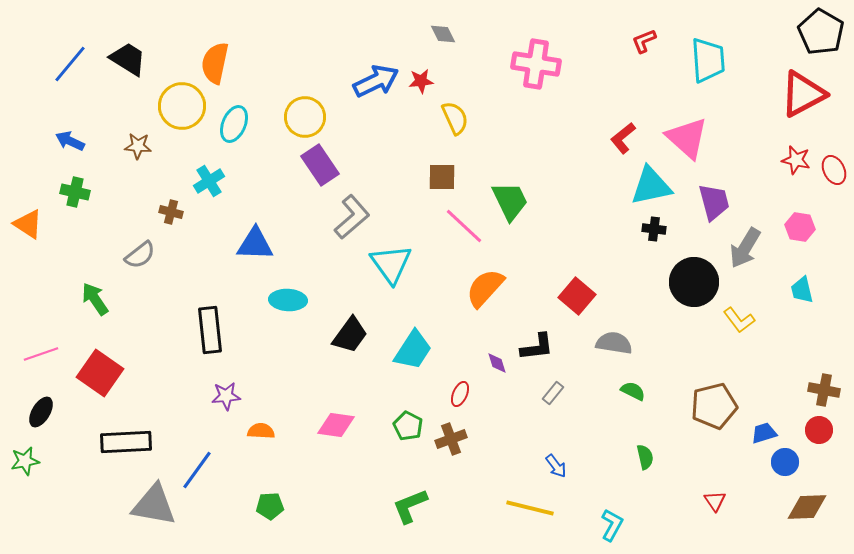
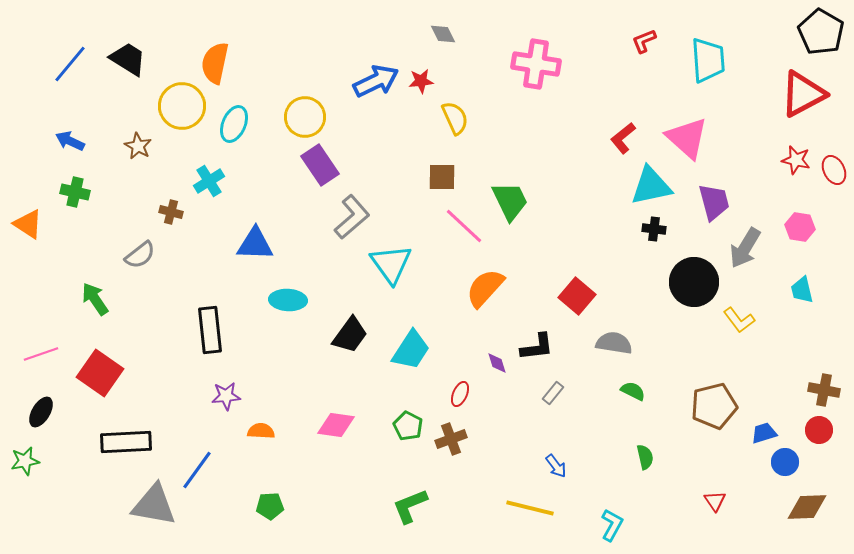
brown star at (138, 146): rotated 24 degrees clockwise
cyan trapezoid at (413, 350): moved 2 px left
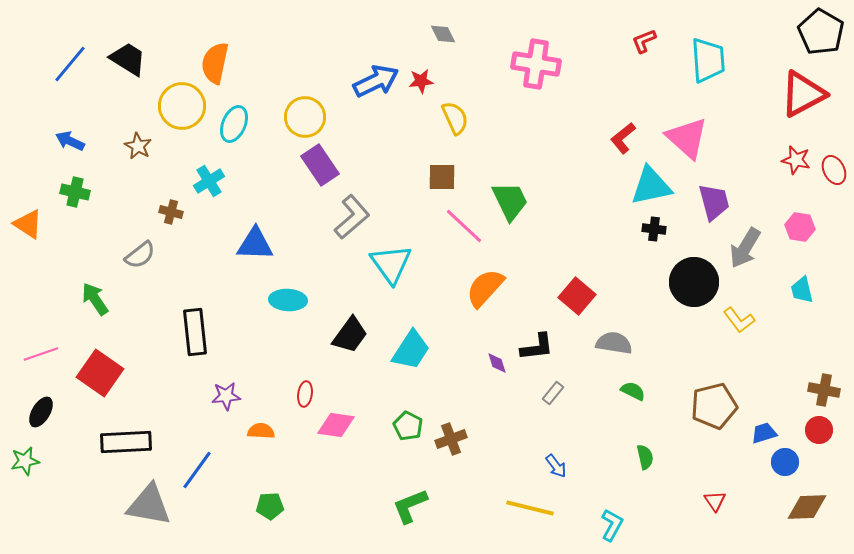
black rectangle at (210, 330): moved 15 px left, 2 px down
red ellipse at (460, 394): moved 155 px left; rotated 15 degrees counterclockwise
gray triangle at (154, 505): moved 5 px left
